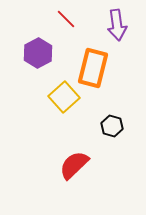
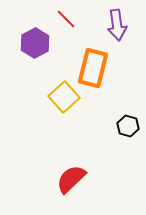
purple hexagon: moved 3 px left, 10 px up
black hexagon: moved 16 px right
red semicircle: moved 3 px left, 14 px down
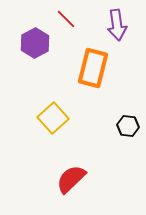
yellow square: moved 11 px left, 21 px down
black hexagon: rotated 10 degrees counterclockwise
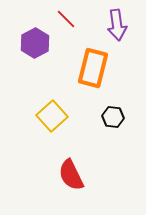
yellow square: moved 1 px left, 2 px up
black hexagon: moved 15 px left, 9 px up
red semicircle: moved 4 px up; rotated 72 degrees counterclockwise
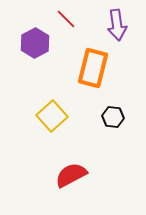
red semicircle: rotated 88 degrees clockwise
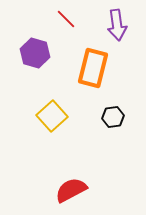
purple hexagon: moved 10 px down; rotated 16 degrees counterclockwise
black hexagon: rotated 15 degrees counterclockwise
red semicircle: moved 15 px down
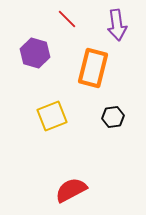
red line: moved 1 px right
yellow square: rotated 20 degrees clockwise
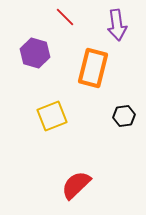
red line: moved 2 px left, 2 px up
black hexagon: moved 11 px right, 1 px up
red semicircle: moved 5 px right, 5 px up; rotated 16 degrees counterclockwise
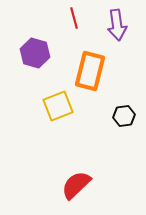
red line: moved 9 px right, 1 px down; rotated 30 degrees clockwise
orange rectangle: moved 3 px left, 3 px down
yellow square: moved 6 px right, 10 px up
